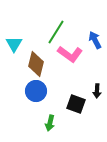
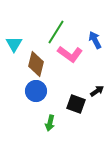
black arrow: rotated 128 degrees counterclockwise
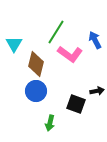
black arrow: rotated 24 degrees clockwise
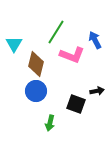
pink L-shape: moved 2 px right, 1 px down; rotated 15 degrees counterclockwise
